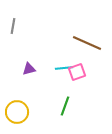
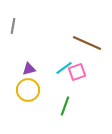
cyan line: rotated 30 degrees counterclockwise
yellow circle: moved 11 px right, 22 px up
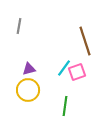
gray line: moved 6 px right
brown line: moved 2 px left, 2 px up; rotated 48 degrees clockwise
cyan line: rotated 18 degrees counterclockwise
green line: rotated 12 degrees counterclockwise
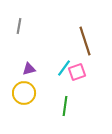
yellow circle: moved 4 px left, 3 px down
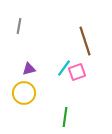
green line: moved 11 px down
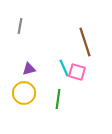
gray line: moved 1 px right
brown line: moved 1 px down
cyan line: rotated 60 degrees counterclockwise
pink square: rotated 36 degrees clockwise
green line: moved 7 px left, 18 px up
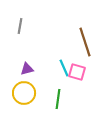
purple triangle: moved 2 px left
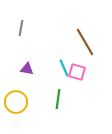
gray line: moved 1 px right, 2 px down
brown line: rotated 12 degrees counterclockwise
purple triangle: rotated 24 degrees clockwise
yellow circle: moved 8 px left, 9 px down
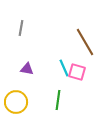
green line: moved 1 px down
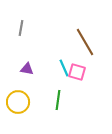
yellow circle: moved 2 px right
